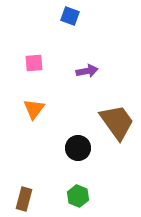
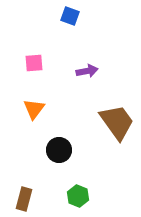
black circle: moved 19 px left, 2 px down
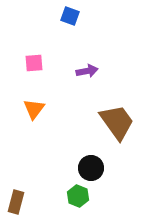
black circle: moved 32 px right, 18 px down
brown rectangle: moved 8 px left, 3 px down
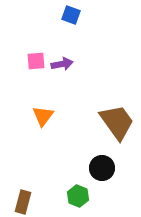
blue square: moved 1 px right, 1 px up
pink square: moved 2 px right, 2 px up
purple arrow: moved 25 px left, 7 px up
orange triangle: moved 9 px right, 7 px down
black circle: moved 11 px right
brown rectangle: moved 7 px right
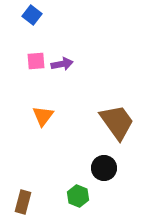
blue square: moved 39 px left; rotated 18 degrees clockwise
black circle: moved 2 px right
